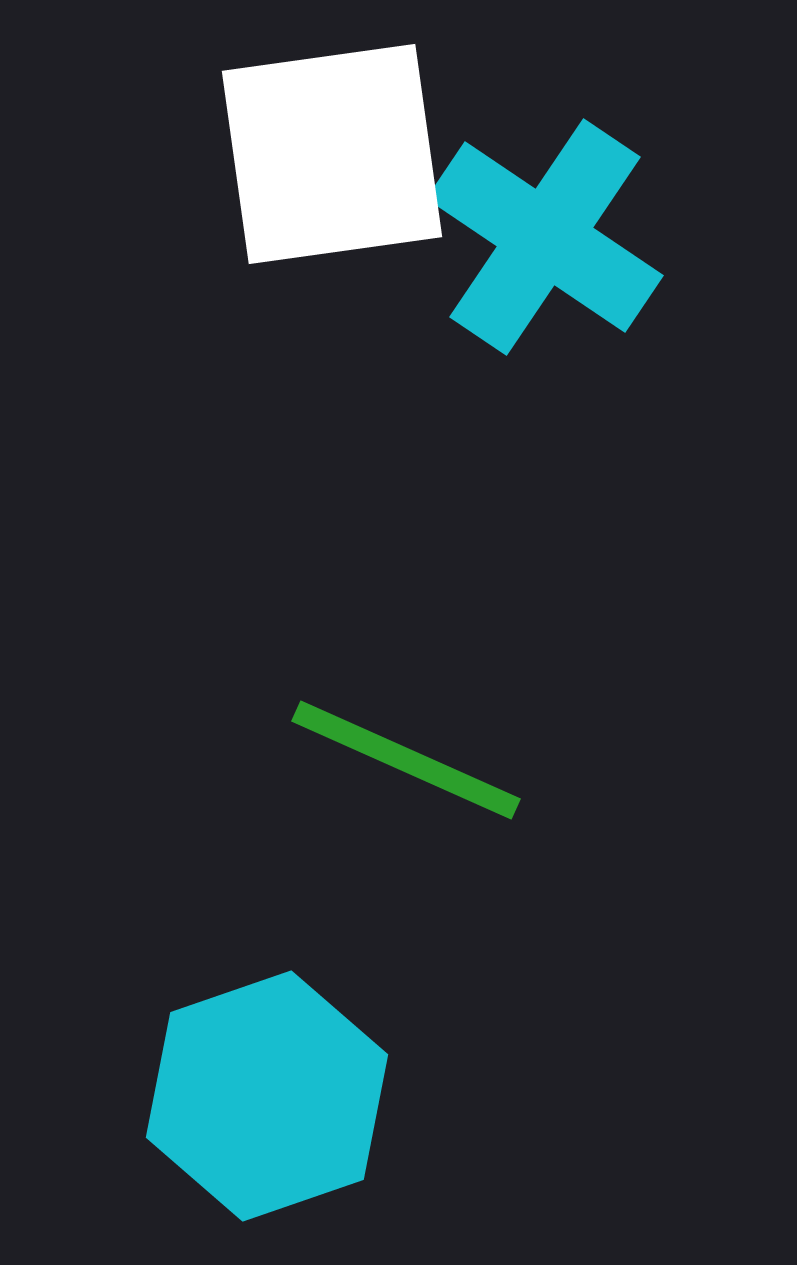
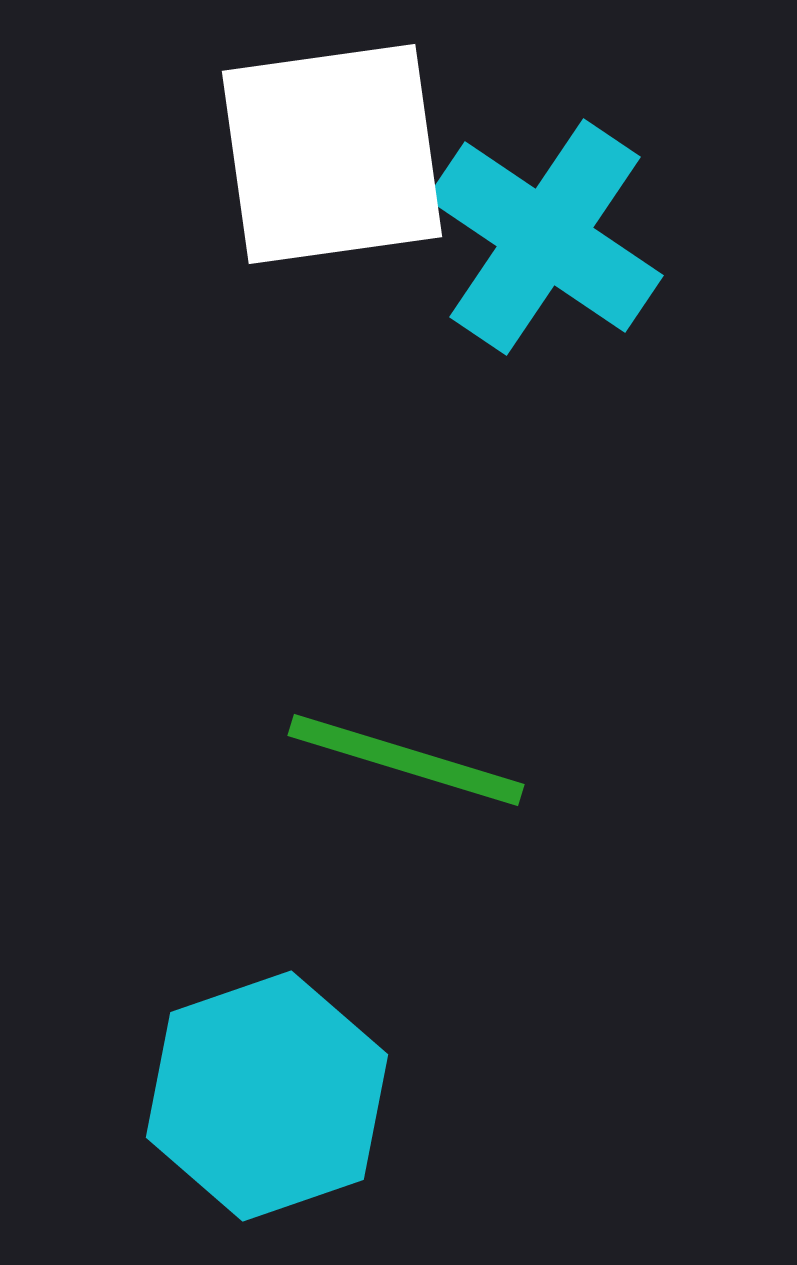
green line: rotated 7 degrees counterclockwise
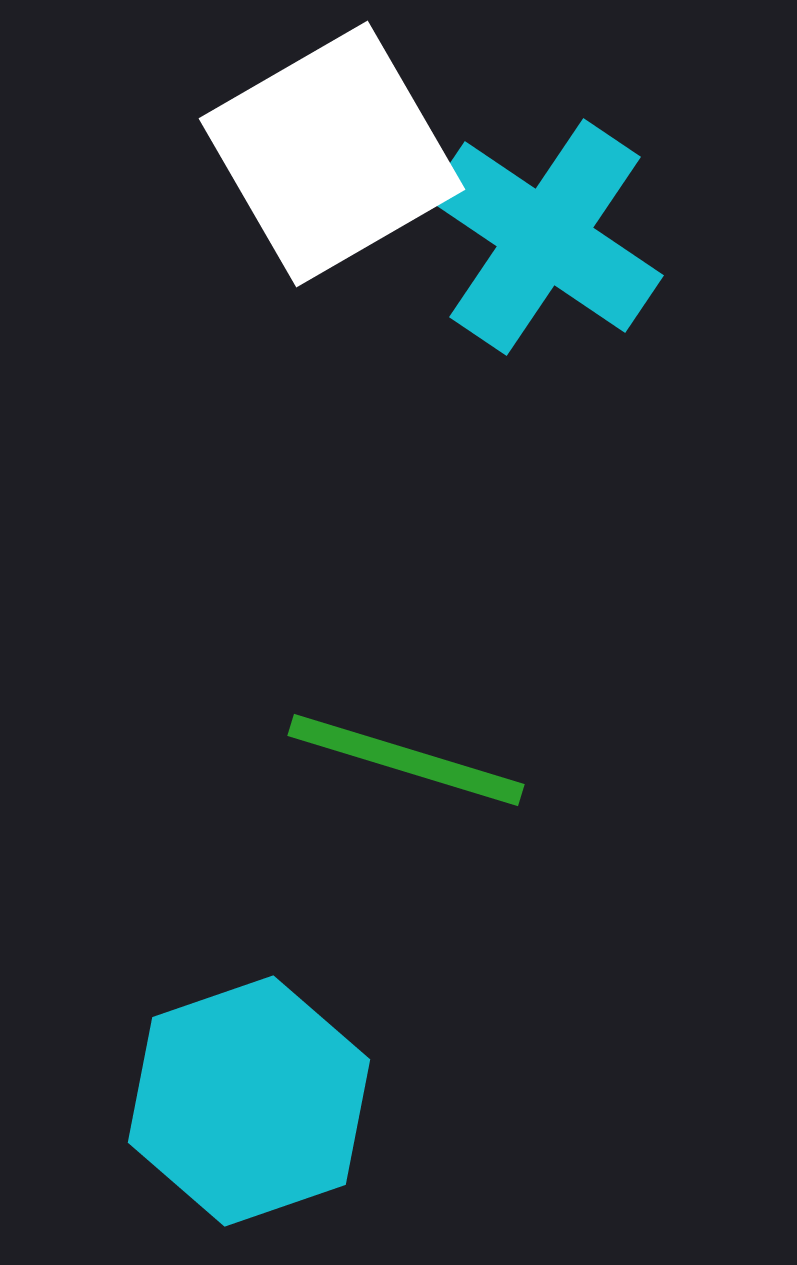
white square: rotated 22 degrees counterclockwise
cyan hexagon: moved 18 px left, 5 px down
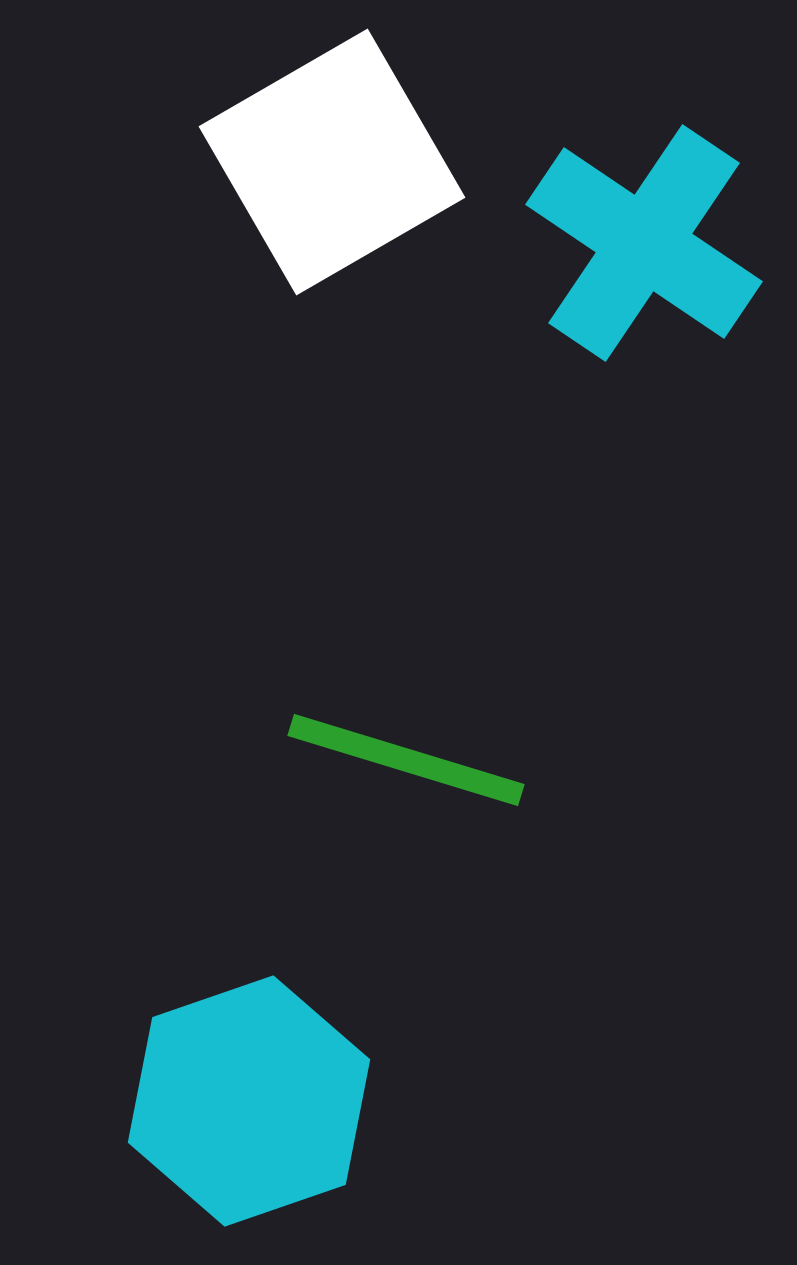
white square: moved 8 px down
cyan cross: moved 99 px right, 6 px down
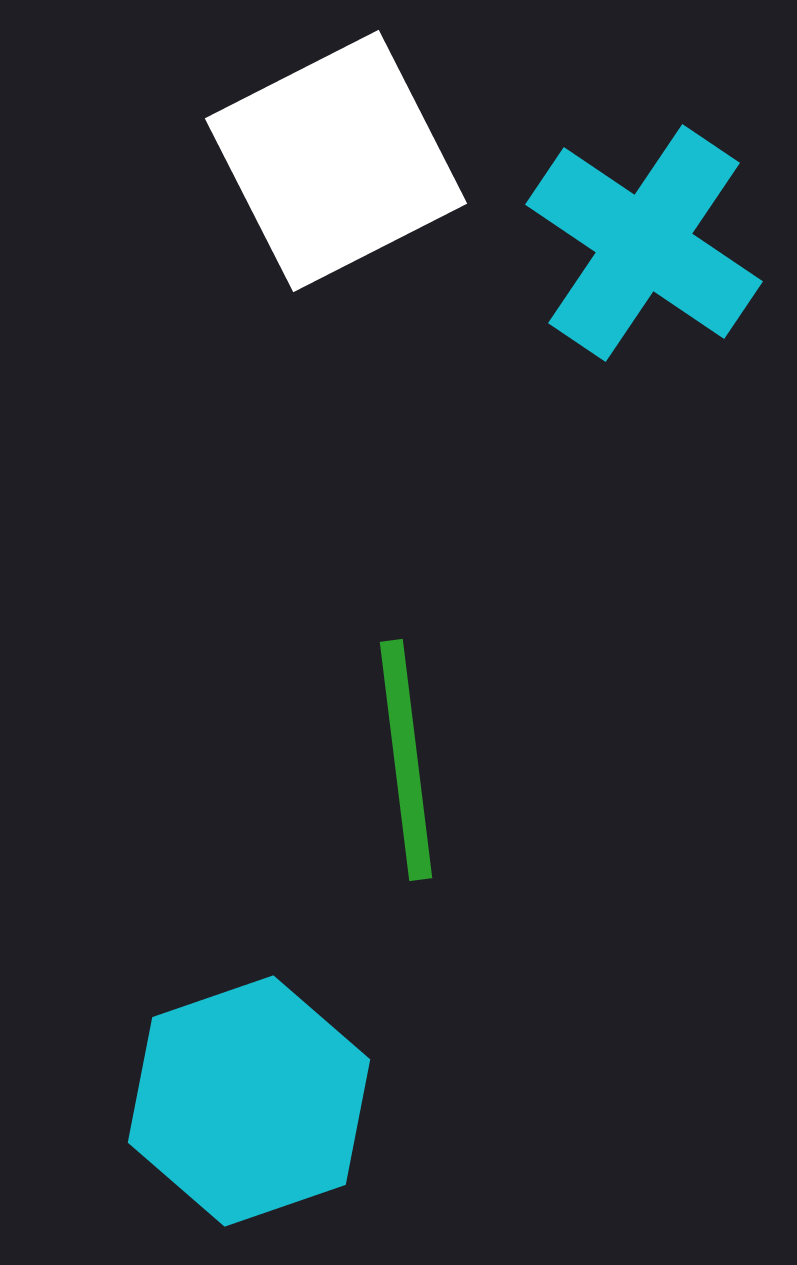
white square: moved 4 px right, 1 px up; rotated 3 degrees clockwise
green line: rotated 66 degrees clockwise
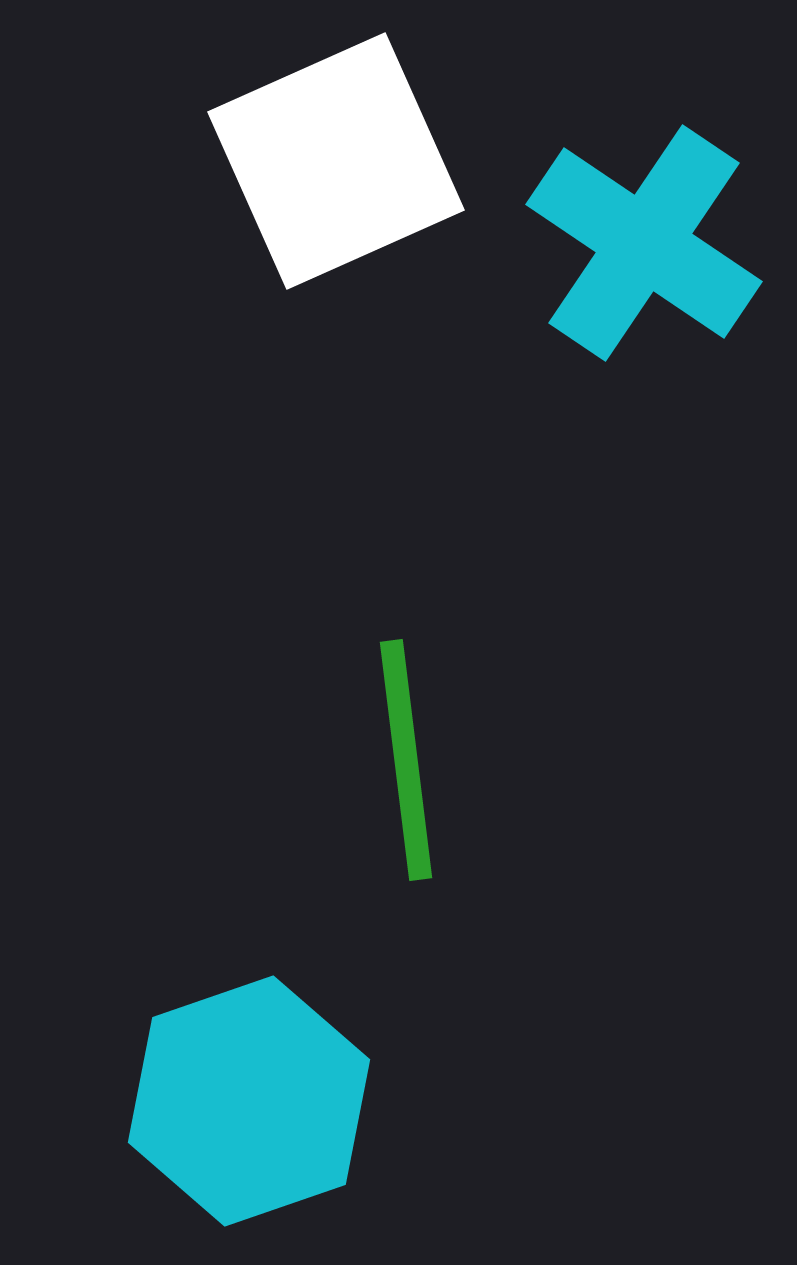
white square: rotated 3 degrees clockwise
